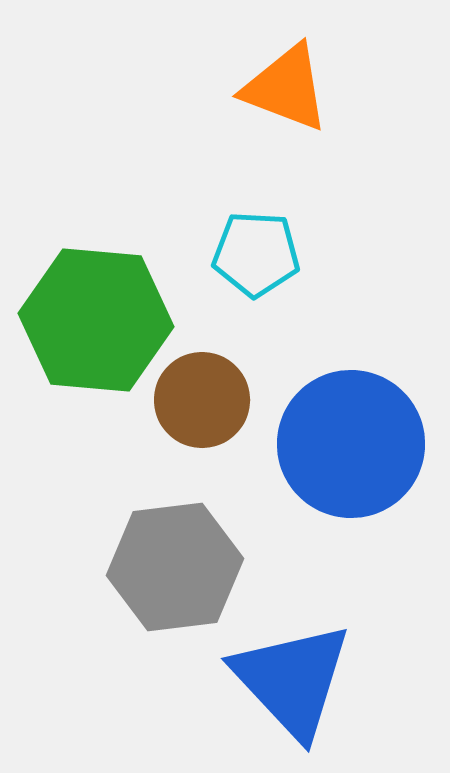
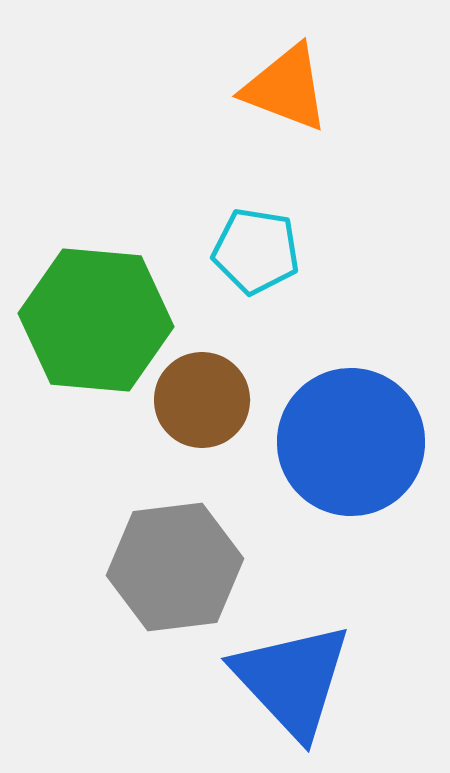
cyan pentagon: moved 3 px up; rotated 6 degrees clockwise
blue circle: moved 2 px up
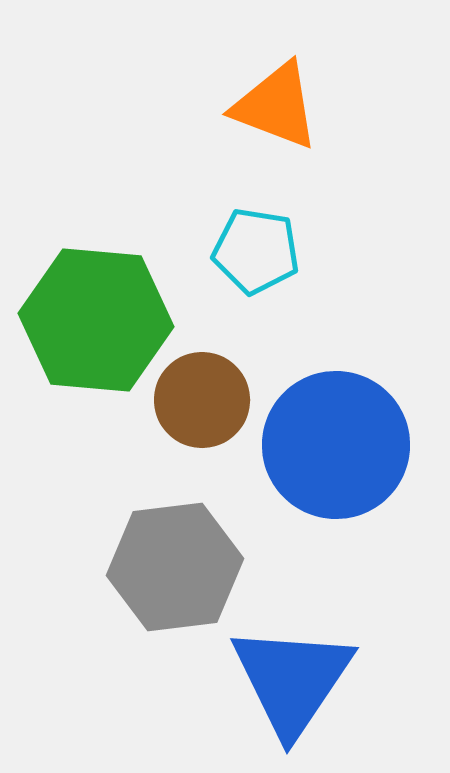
orange triangle: moved 10 px left, 18 px down
blue circle: moved 15 px left, 3 px down
blue triangle: rotated 17 degrees clockwise
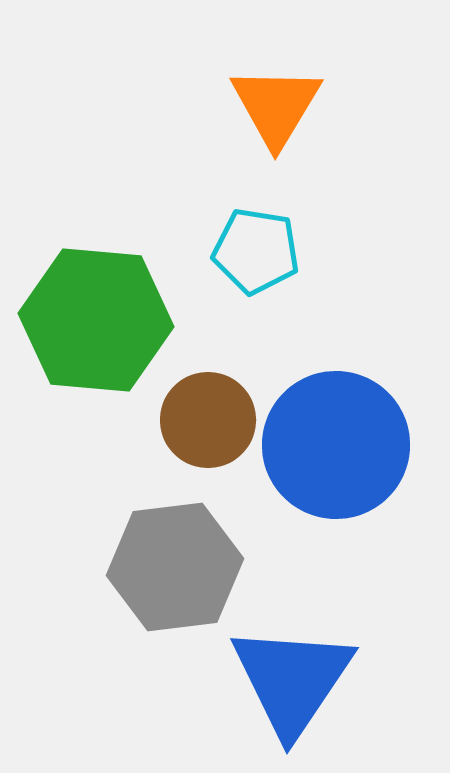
orange triangle: rotated 40 degrees clockwise
brown circle: moved 6 px right, 20 px down
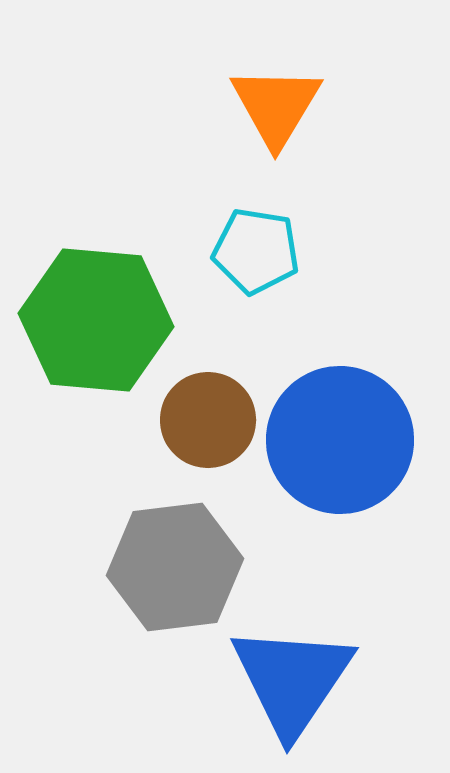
blue circle: moved 4 px right, 5 px up
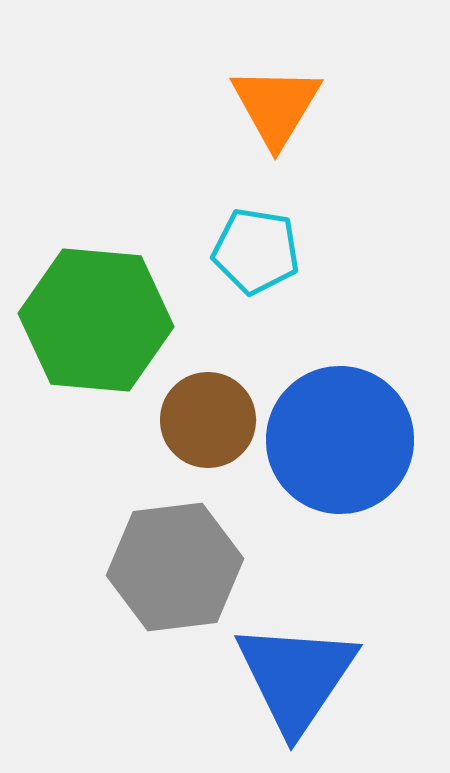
blue triangle: moved 4 px right, 3 px up
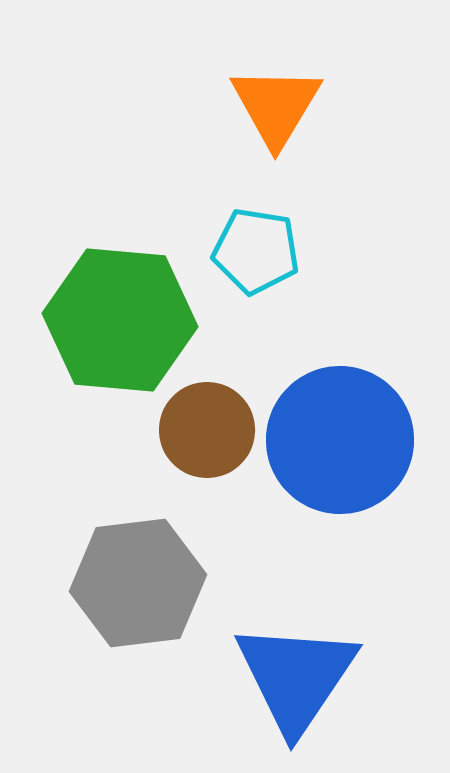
green hexagon: moved 24 px right
brown circle: moved 1 px left, 10 px down
gray hexagon: moved 37 px left, 16 px down
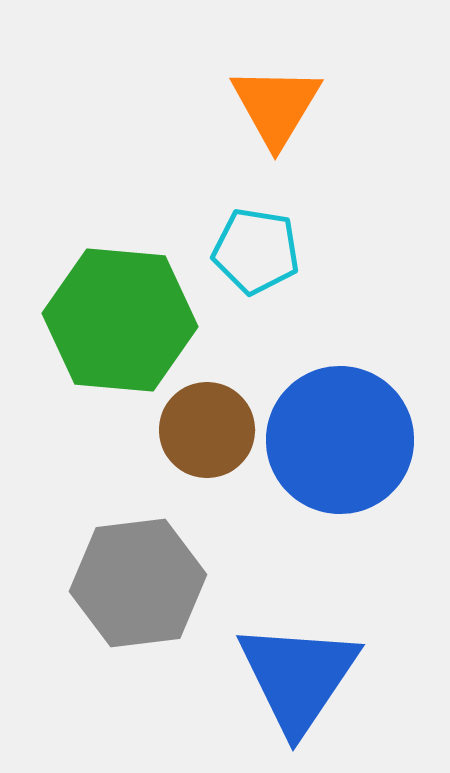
blue triangle: moved 2 px right
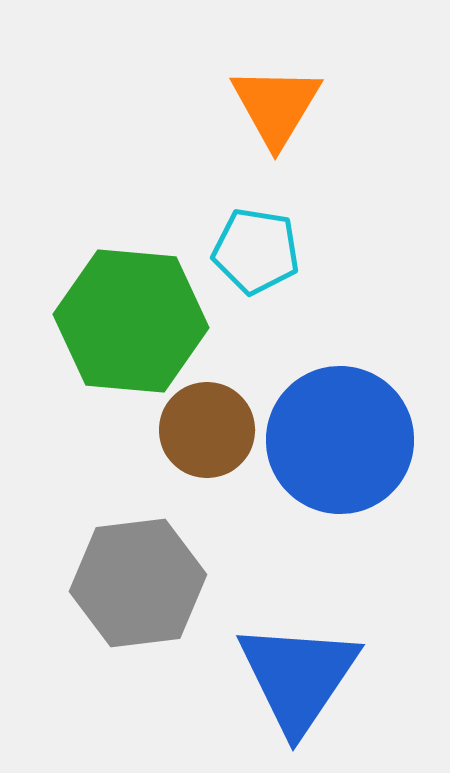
green hexagon: moved 11 px right, 1 px down
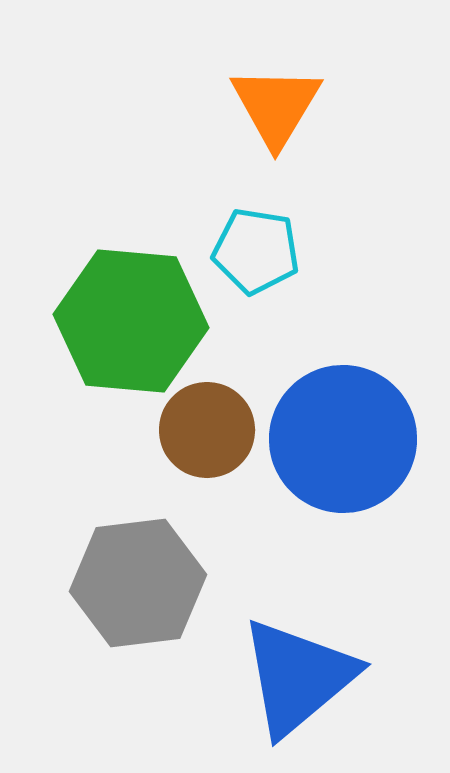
blue circle: moved 3 px right, 1 px up
blue triangle: rotated 16 degrees clockwise
